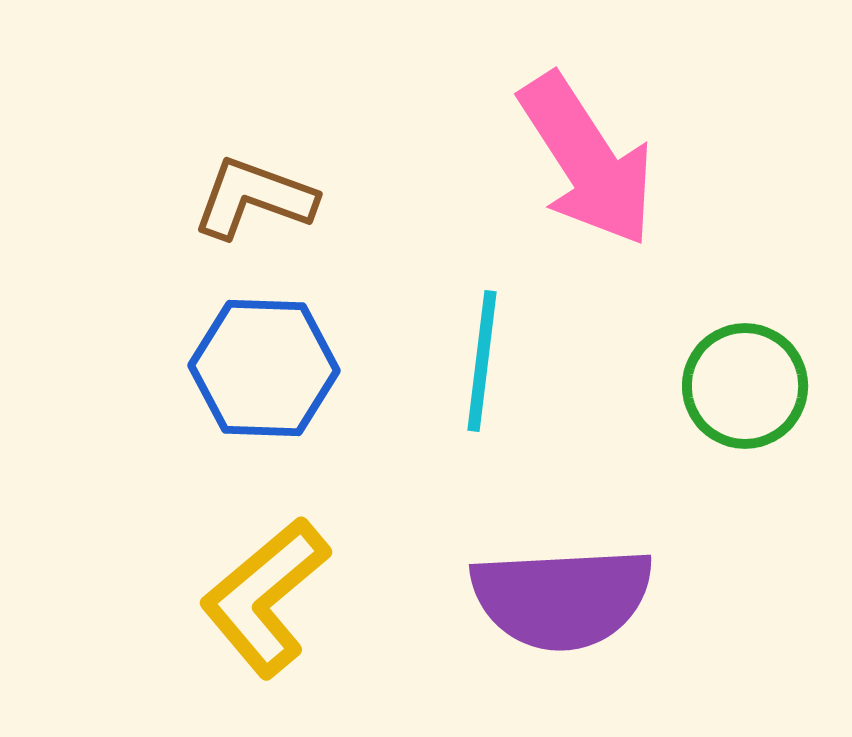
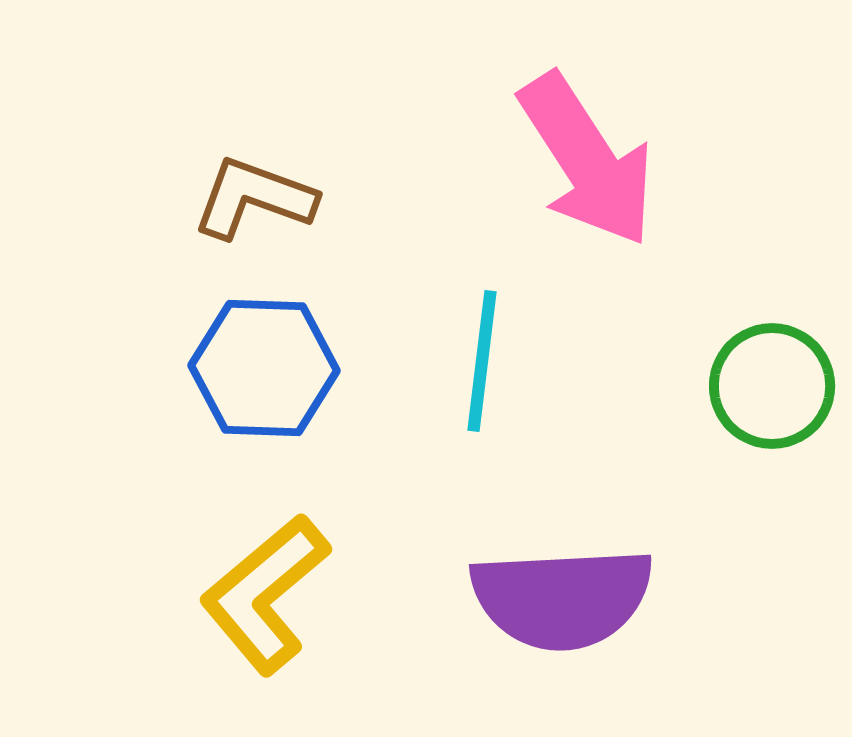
green circle: moved 27 px right
yellow L-shape: moved 3 px up
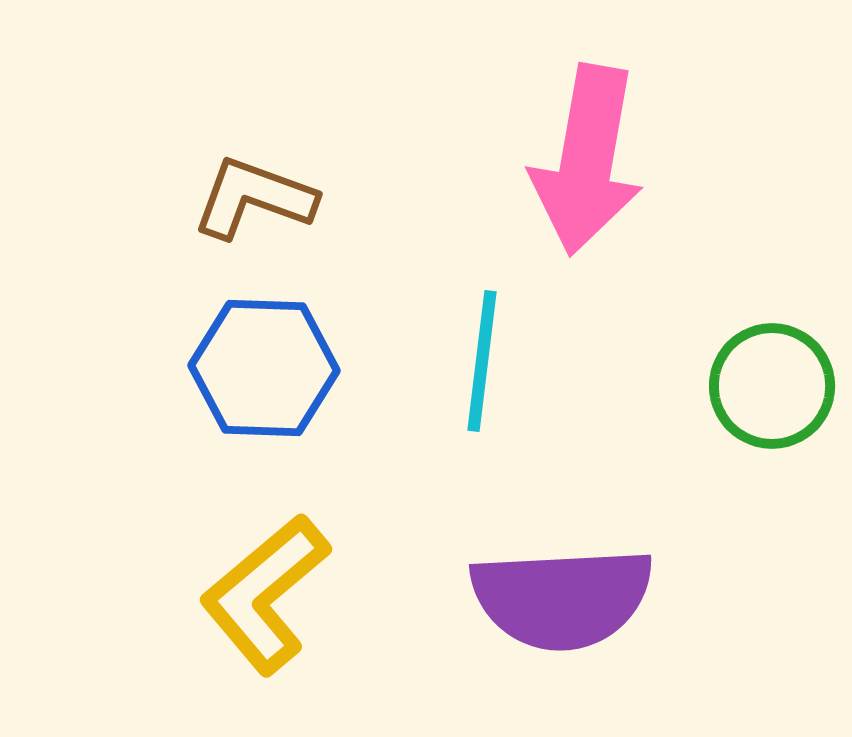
pink arrow: rotated 43 degrees clockwise
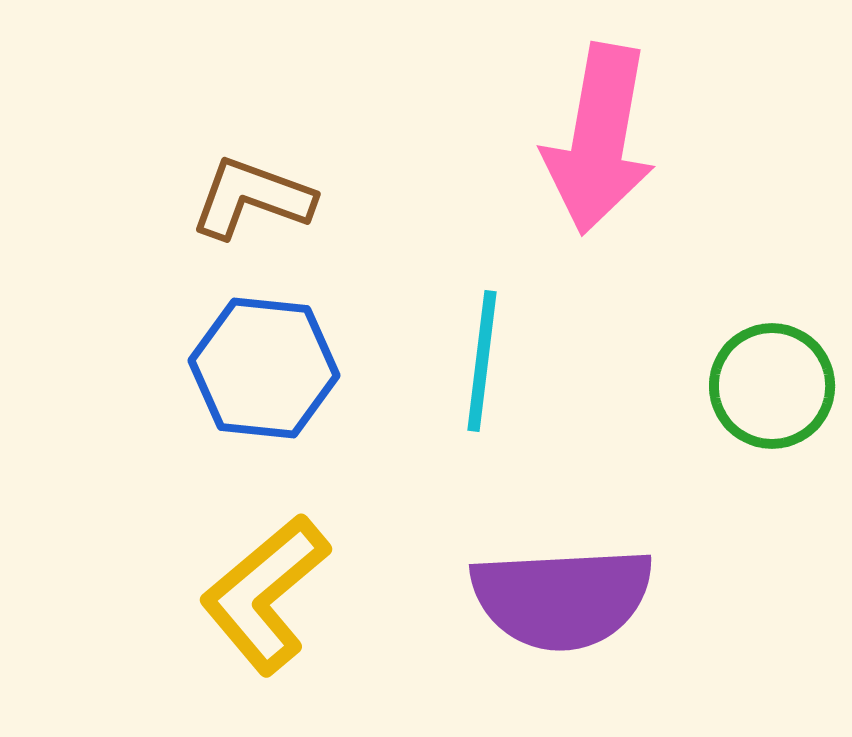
pink arrow: moved 12 px right, 21 px up
brown L-shape: moved 2 px left
blue hexagon: rotated 4 degrees clockwise
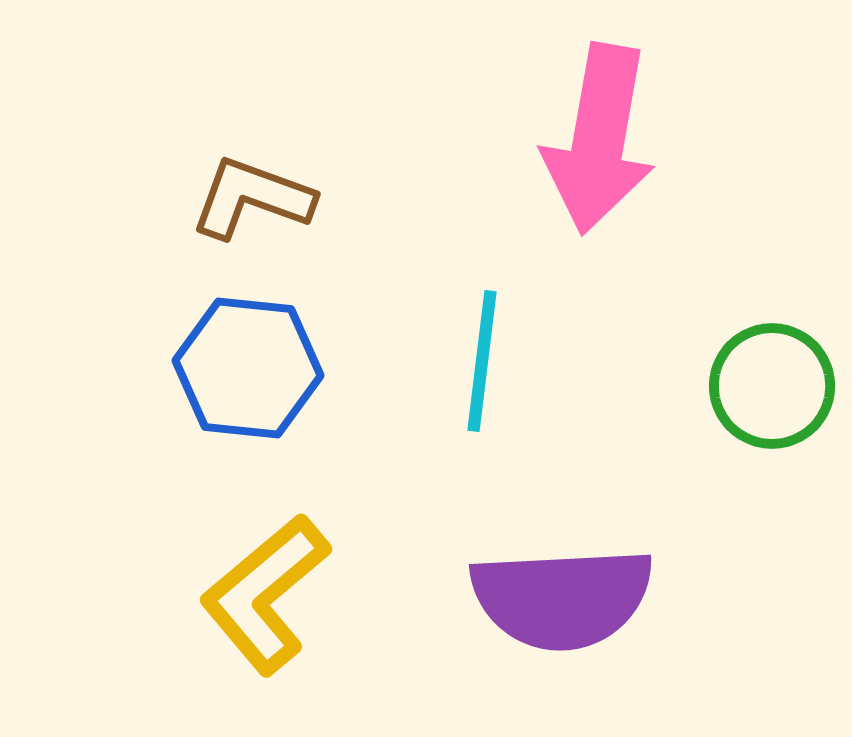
blue hexagon: moved 16 px left
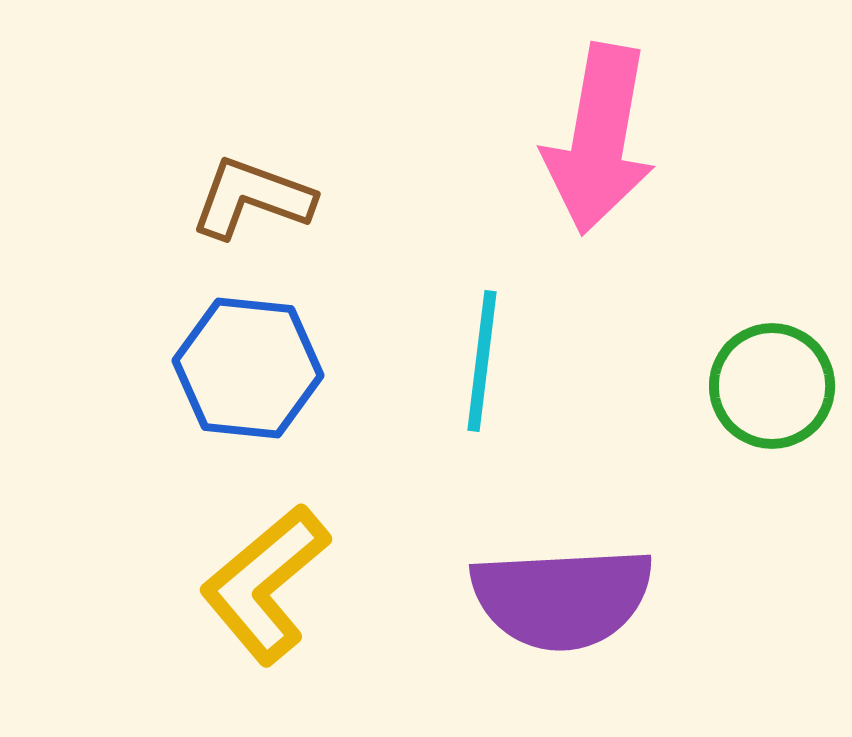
yellow L-shape: moved 10 px up
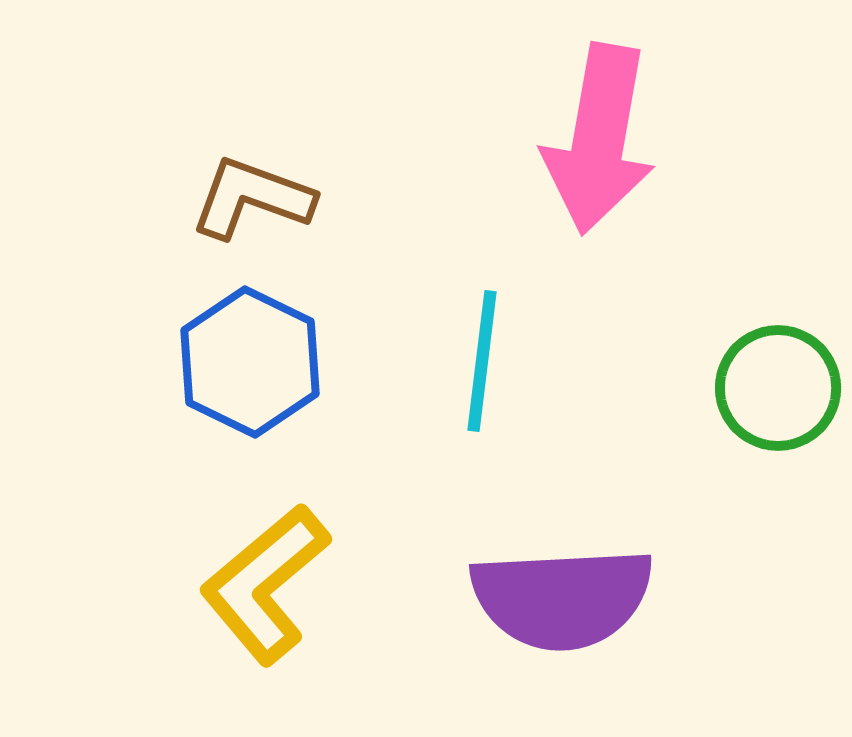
blue hexagon: moved 2 px right, 6 px up; rotated 20 degrees clockwise
green circle: moved 6 px right, 2 px down
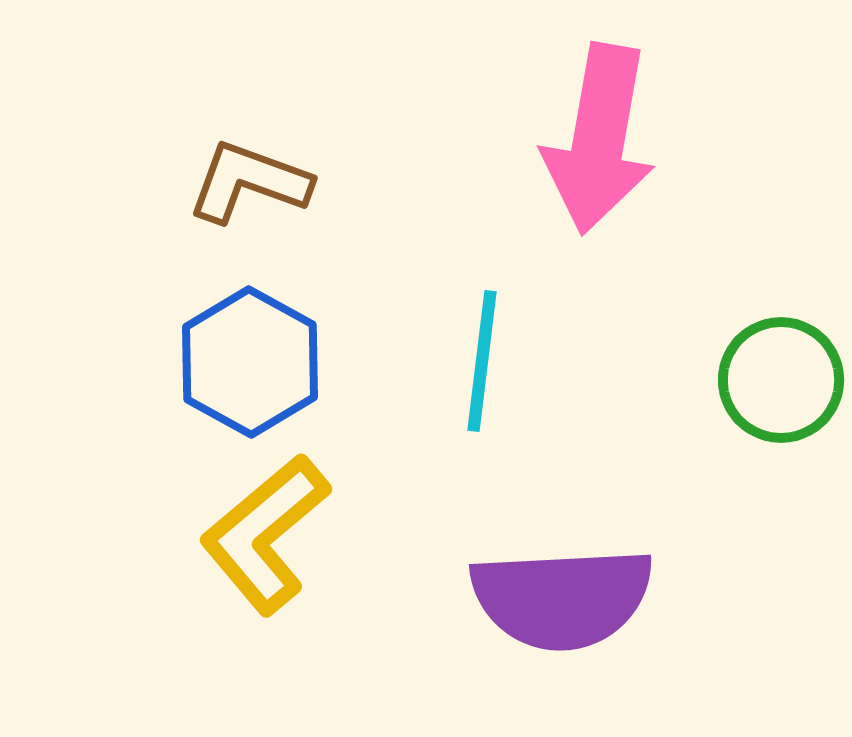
brown L-shape: moved 3 px left, 16 px up
blue hexagon: rotated 3 degrees clockwise
green circle: moved 3 px right, 8 px up
yellow L-shape: moved 50 px up
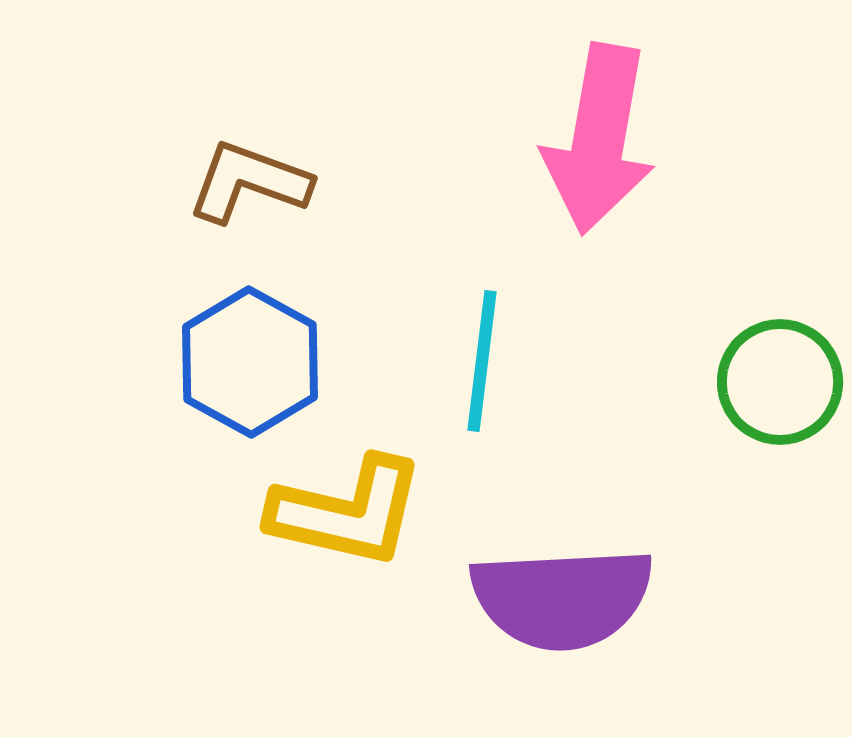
green circle: moved 1 px left, 2 px down
yellow L-shape: moved 82 px right, 22 px up; rotated 127 degrees counterclockwise
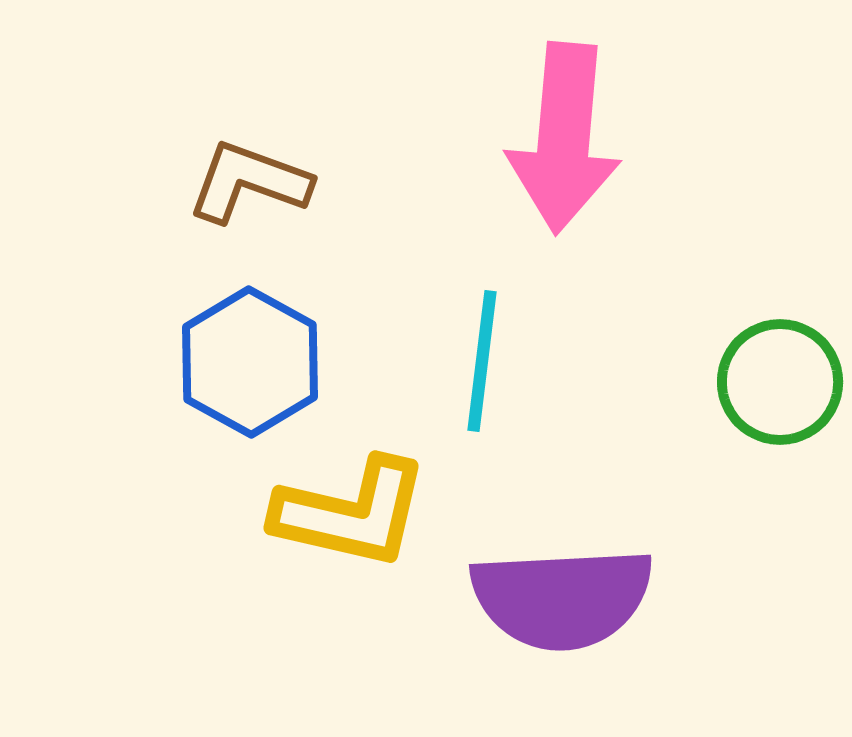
pink arrow: moved 35 px left, 1 px up; rotated 5 degrees counterclockwise
yellow L-shape: moved 4 px right, 1 px down
